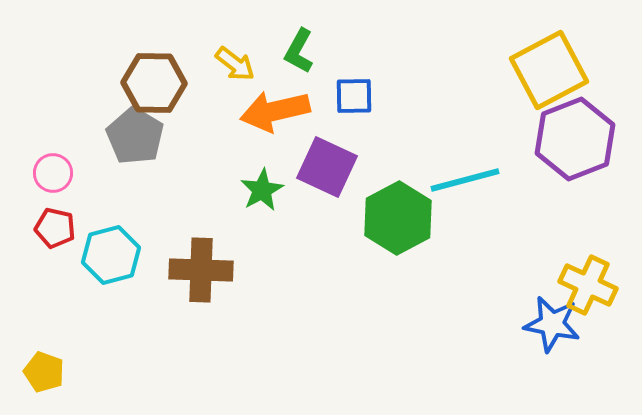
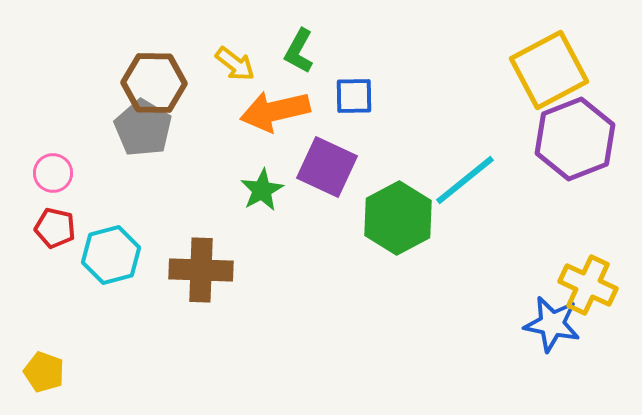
gray pentagon: moved 8 px right, 8 px up
cyan line: rotated 24 degrees counterclockwise
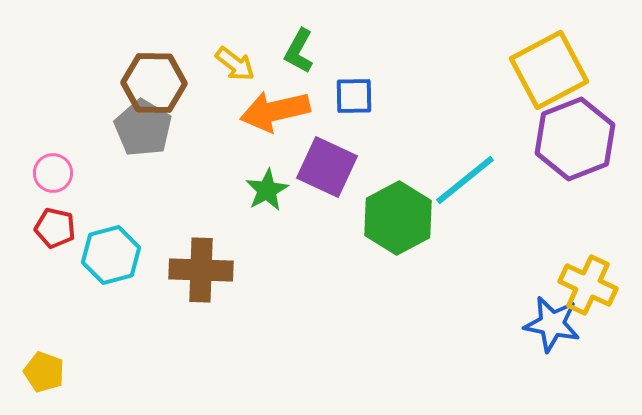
green star: moved 5 px right
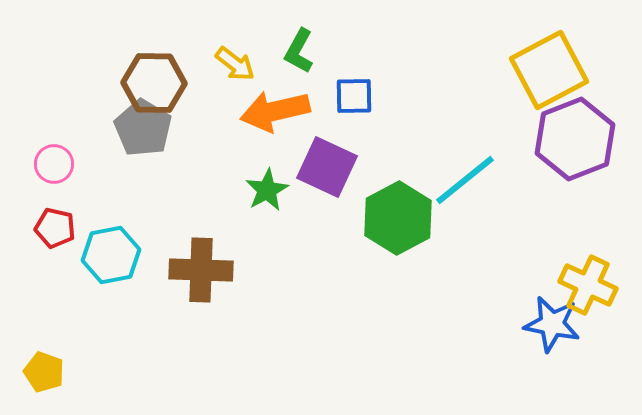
pink circle: moved 1 px right, 9 px up
cyan hexagon: rotated 4 degrees clockwise
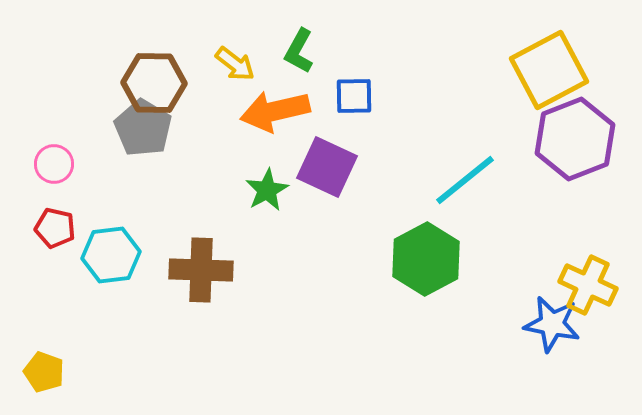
green hexagon: moved 28 px right, 41 px down
cyan hexagon: rotated 4 degrees clockwise
